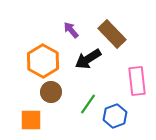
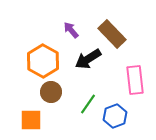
pink rectangle: moved 2 px left, 1 px up
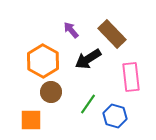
pink rectangle: moved 4 px left, 3 px up
blue hexagon: rotated 25 degrees counterclockwise
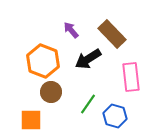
orange hexagon: rotated 8 degrees counterclockwise
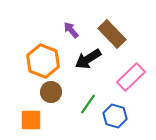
pink rectangle: rotated 52 degrees clockwise
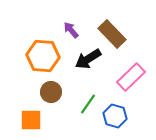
orange hexagon: moved 5 px up; rotated 16 degrees counterclockwise
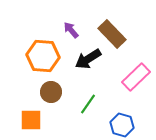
pink rectangle: moved 5 px right
blue hexagon: moved 7 px right, 9 px down
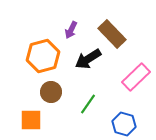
purple arrow: rotated 114 degrees counterclockwise
orange hexagon: rotated 20 degrees counterclockwise
blue hexagon: moved 2 px right, 1 px up
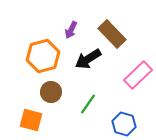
pink rectangle: moved 2 px right, 2 px up
orange square: rotated 15 degrees clockwise
